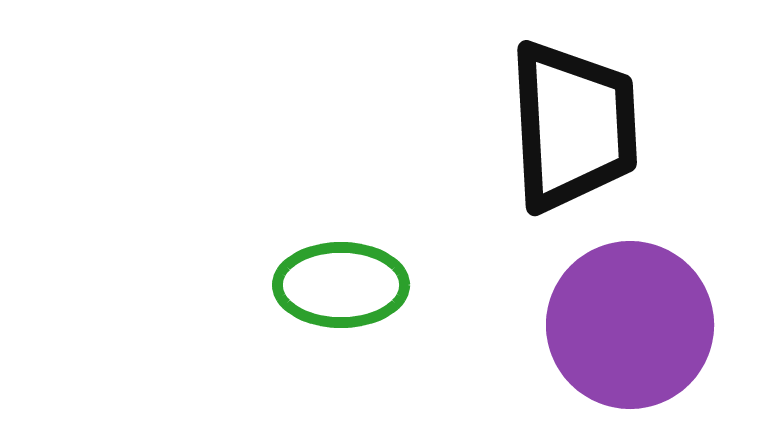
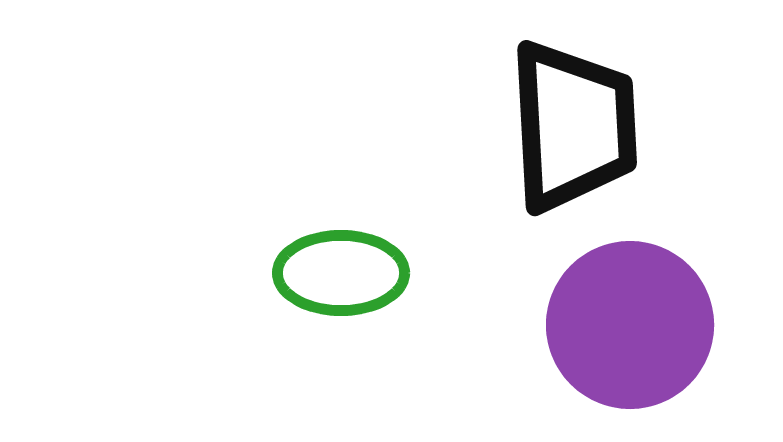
green ellipse: moved 12 px up
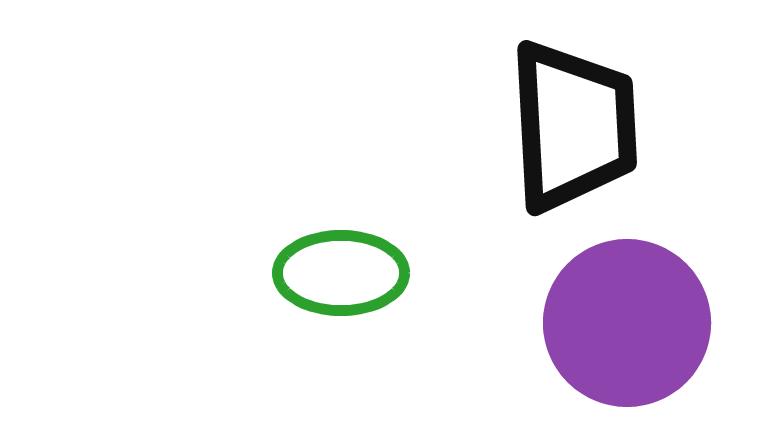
purple circle: moved 3 px left, 2 px up
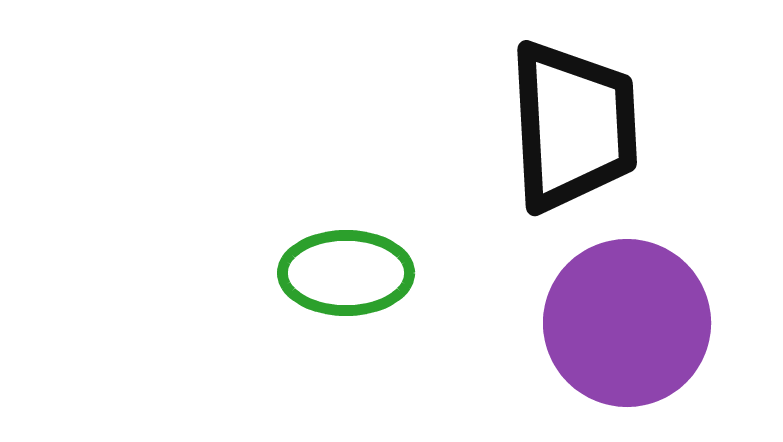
green ellipse: moved 5 px right
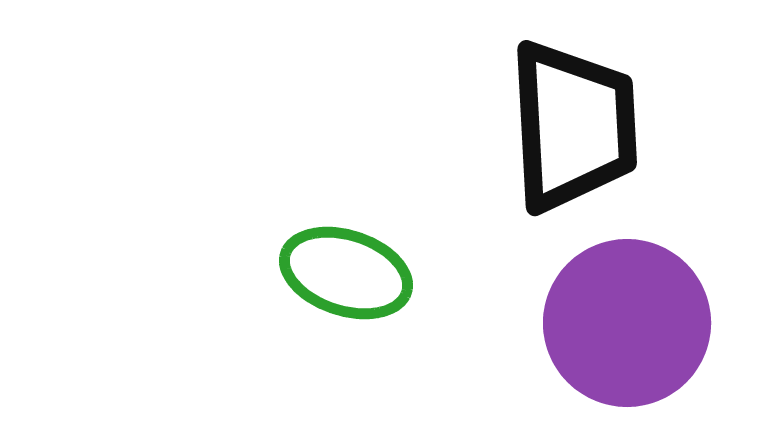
green ellipse: rotated 18 degrees clockwise
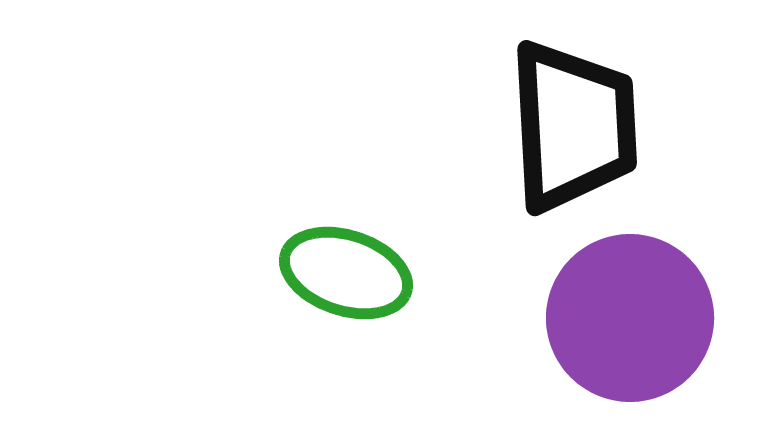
purple circle: moved 3 px right, 5 px up
